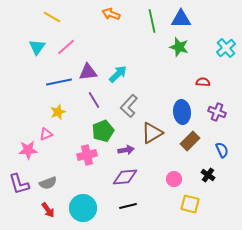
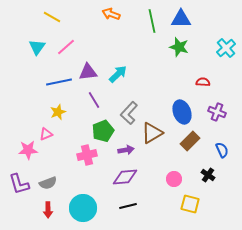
gray L-shape: moved 7 px down
blue ellipse: rotated 15 degrees counterclockwise
red arrow: rotated 35 degrees clockwise
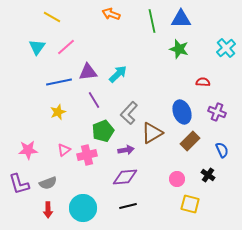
green star: moved 2 px down
pink triangle: moved 18 px right, 16 px down; rotated 16 degrees counterclockwise
pink circle: moved 3 px right
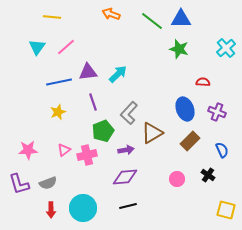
yellow line: rotated 24 degrees counterclockwise
green line: rotated 40 degrees counterclockwise
purple line: moved 1 px left, 2 px down; rotated 12 degrees clockwise
blue ellipse: moved 3 px right, 3 px up
yellow square: moved 36 px right, 6 px down
red arrow: moved 3 px right
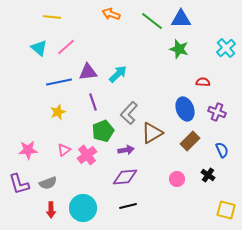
cyan triangle: moved 2 px right, 1 px down; rotated 24 degrees counterclockwise
pink cross: rotated 24 degrees counterclockwise
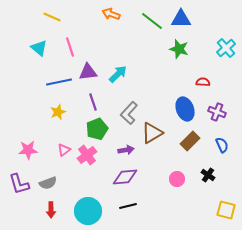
yellow line: rotated 18 degrees clockwise
pink line: moved 4 px right; rotated 66 degrees counterclockwise
green pentagon: moved 6 px left, 2 px up
blue semicircle: moved 5 px up
cyan circle: moved 5 px right, 3 px down
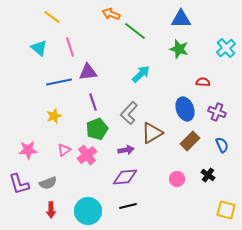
yellow line: rotated 12 degrees clockwise
green line: moved 17 px left, 10 px down
cyan arrow: moved 23 px right
yellow star: moved 4 px left, 4 px down
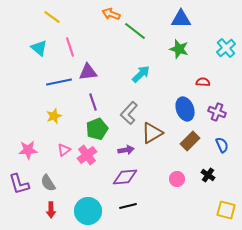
gray semicircle: rotated 78 degrees clockwise
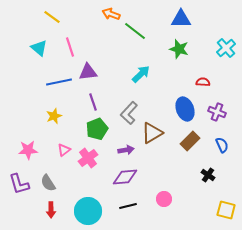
pink cross: moved 1 px right, 3 px down
pink circle: moved 13 px left, 20 px down
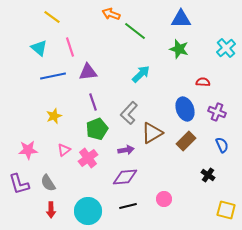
blue line: moved 6 px left, 6 px up
brown rectangle: moved 4 px left
